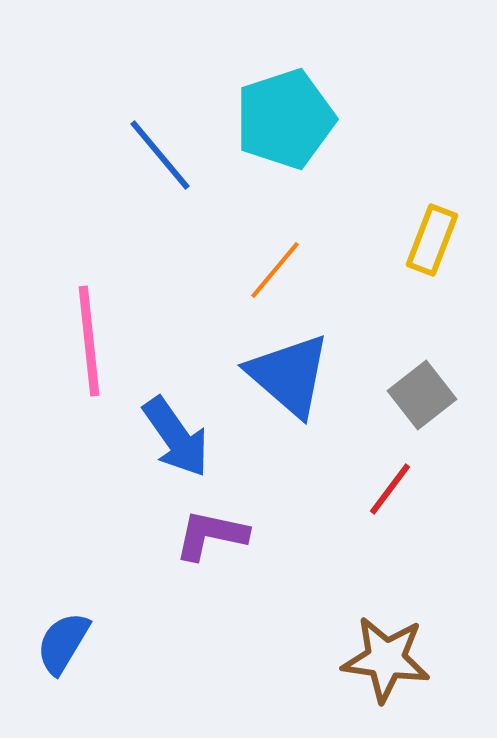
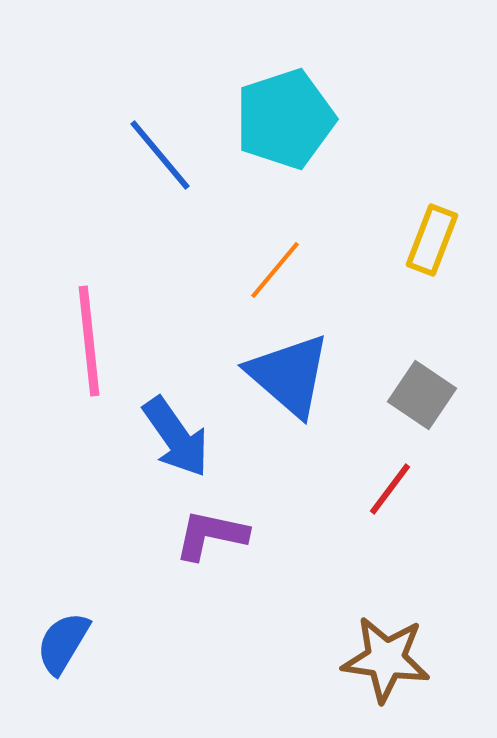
gray square: rotated 18 degrees counterclockwise
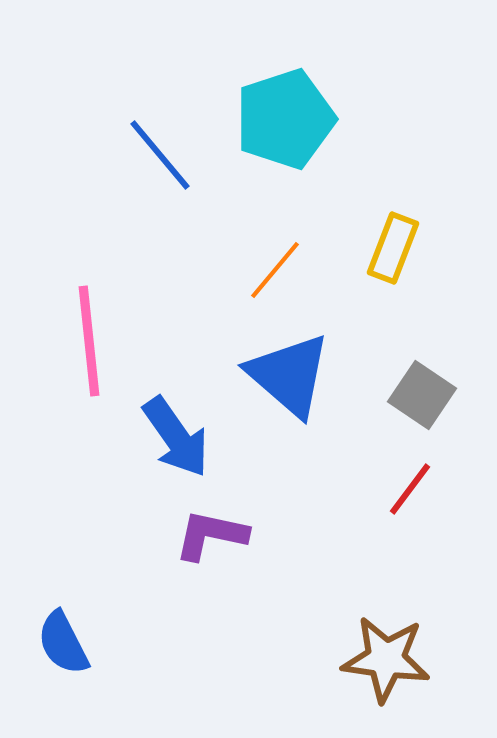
yellow rectangle: moved 39 px left, 8 px down
red line: moved 20 px right
blue semicircle: rotated 58 degrees counterclockwise
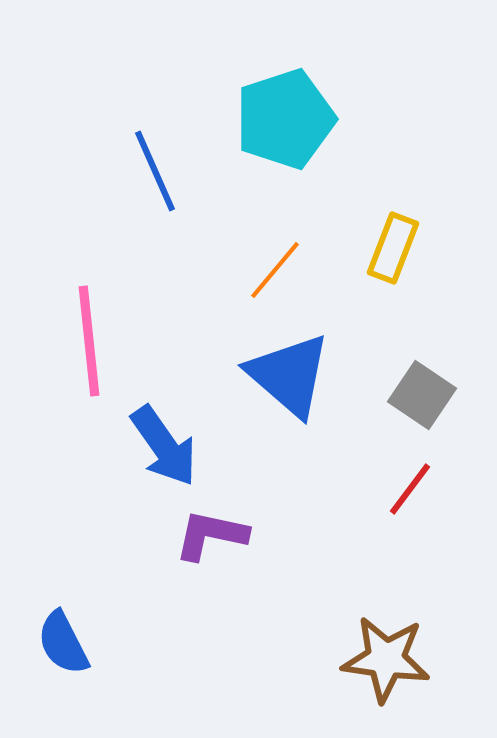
blue line: moved 5 px left, 16 px down; rotated 16 degrees clockwise
blue arrow: moved 12 px left, 9 px down
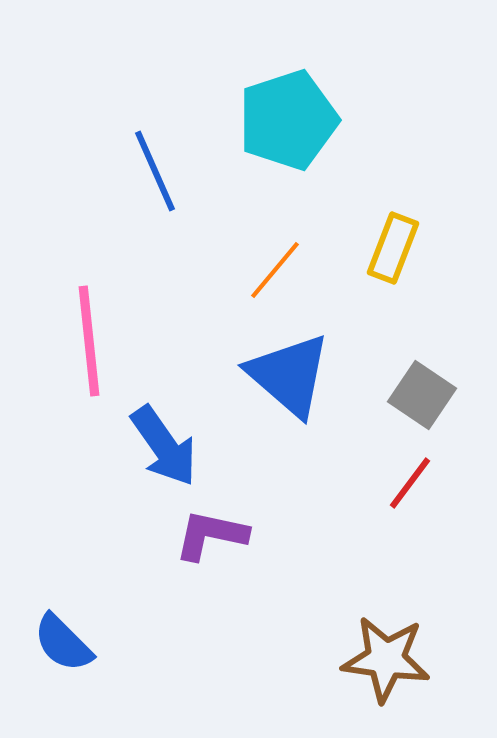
cyan pentagon: moved 3 px right, 1 px down
red line: moved 6 px up
blue semicircle: rotated 18 degrees counterclockwise
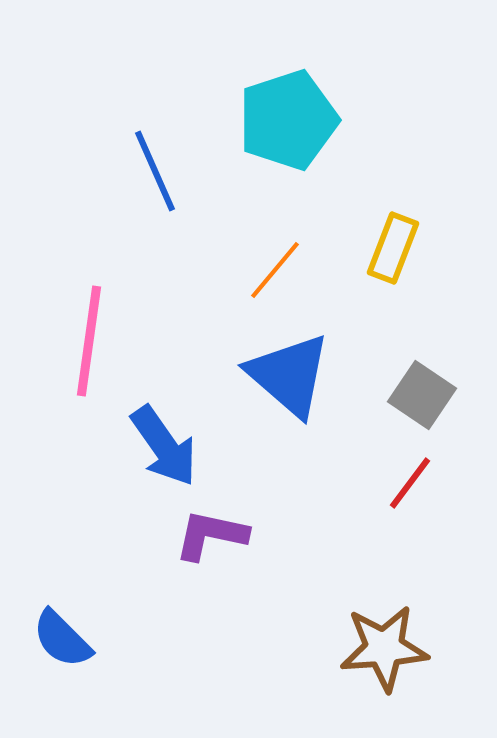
pink line: rotated 14 degrees clockwise
blue semicircle: moved 1 px left, 4 px up
brown star: moved 2 px left, 11 px up; rotated 12 degrees counterclockwise
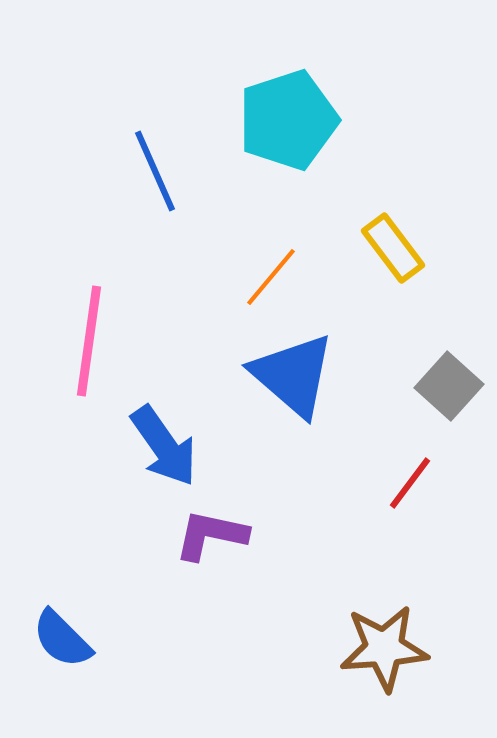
yellow rectangle: rotated 58 degrees counterclockwise
orange line: moved 4 px left, 7 px down
blue triangle: moved 4 px right
gray square: moved 27 px right, 9 px up; rotated 8 degrees clockwise
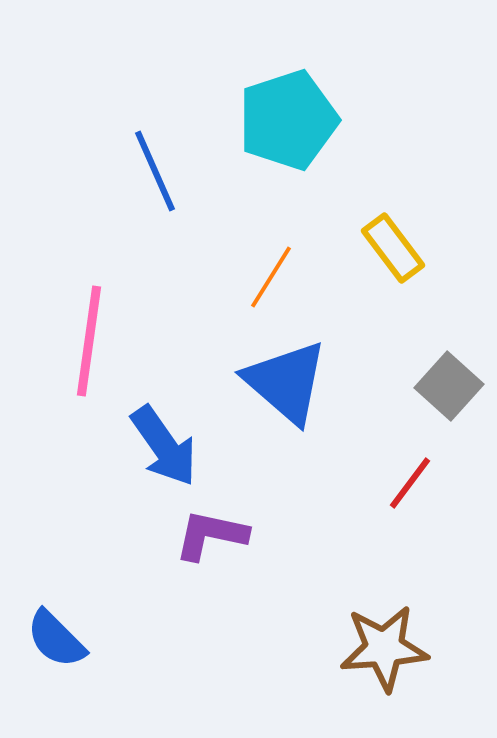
orange line: rotated 8 degrees counterclockwise
blue triangle: moved 7 px left, 7 px down
blue semicircle: moved 6 px left
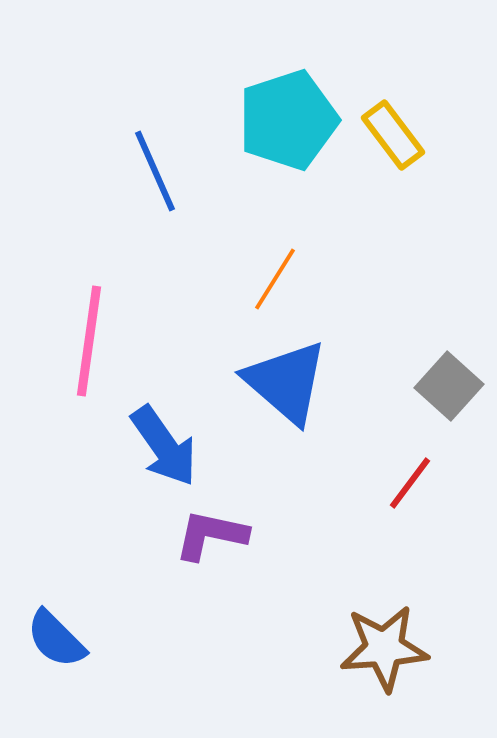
yellow rectangle: moved 113 px up
orange line: moved 4 px right, 2 px down
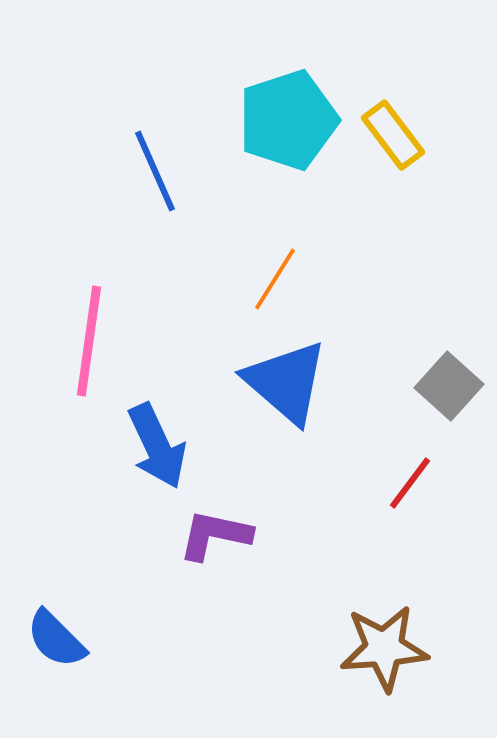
blue arrow: moved 7 px left; rotated 10 degrees clockwise
purple L-shape: moved 4 px right
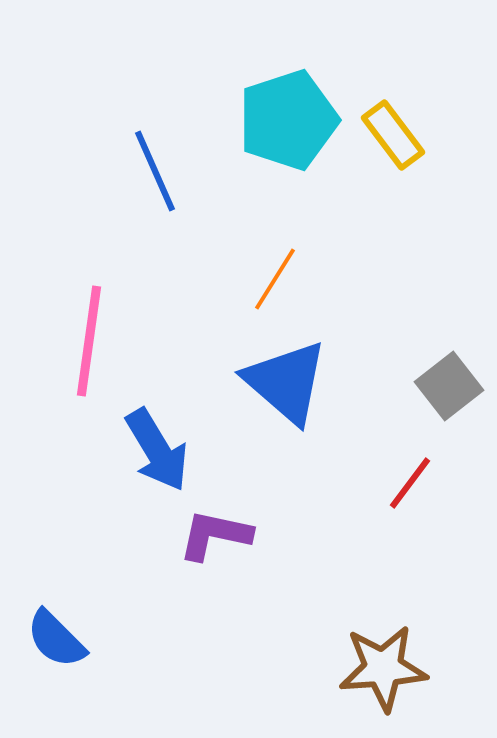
gray square: rotated 10 degrees clockwise
blue arrow: moved 4 px down; rotated 6 degrees counterclockwise
brown star: moved 1 px left, 20 px down
